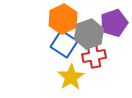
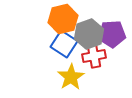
orange hexagon: rotated 12 degrees clockwise
purple pentagon: moved 2 px left, 11 px down; rotated 16 degrees clockwise
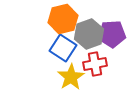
blue square: moved 1 px left, 4 px down
red cross: moved 1 px right, 8 px down
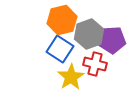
orange hexagon: moved 1 px left, 1 px down
purple pentagon: moved 6 px down
blue square: moved 3 px left, 1 px down
red cross: rotated 25 degrees clockwise
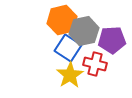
gray hexagon: moved 5 px left, 3 px up; rotated 8 degrees clockwise
blue square: moved 8 px right, 1 px up
yellow star: moved 1 px left, 2 px up
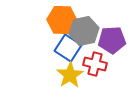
orange hexagon: rotated 16 degrees clockwise
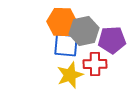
orange hexagon: moved 2 px down
blue square: moved 2 px left, 3 px up; rotated 28 degrees counterclockwise
red cross: rotated 15 degrees counterclockwise
yellow star: rotated 12 degrees clockwise
